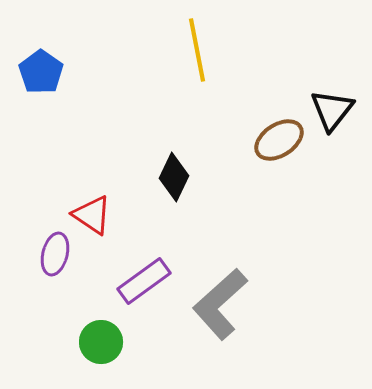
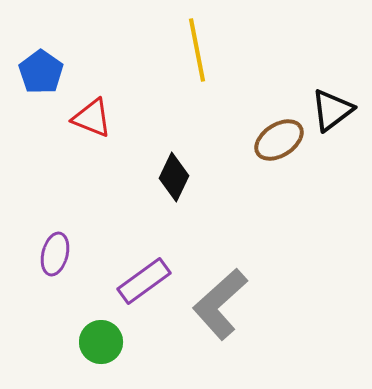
black triangle: rotated 15 degrees clockwise
red triangle: moved 97 px up; rotated 12 degrees counterclockwise
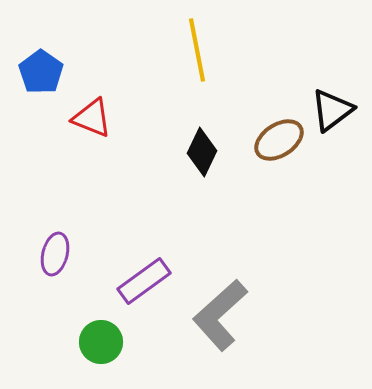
black diamond: moved 28 px right, 25 px up
gray L-shape: moved 11 px down
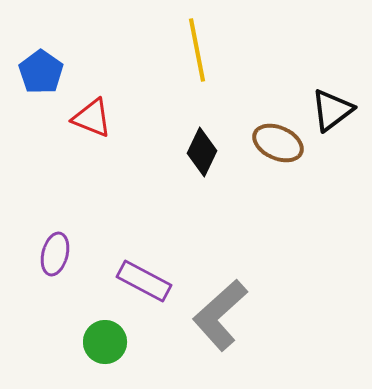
brown ellipse: moved 1 px left, 3 px down; rotated 57 degrees clockwise
purple rectangle: rotated 64 degrees clockwise
green circle: moved 4 px right
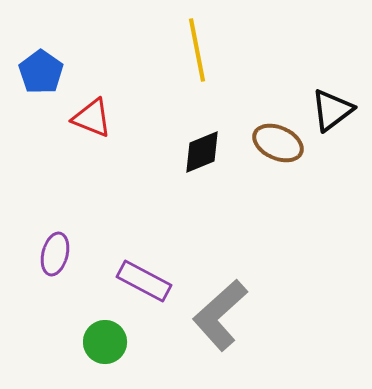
black diamond: rotated 42 degrees clockwise
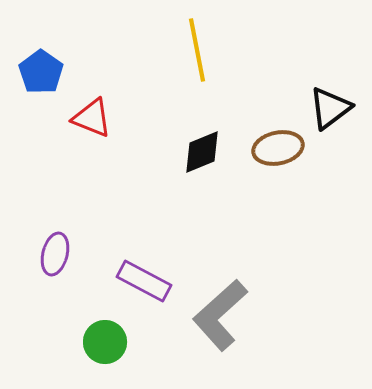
black triangle: moved 2 px left, 2 px up
brown ellipse: moved 5 px down; rotated 36 degrees counterclockwise
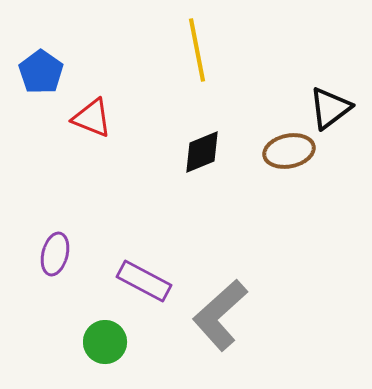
brown ellipse: moved 11 px right, 3 px down
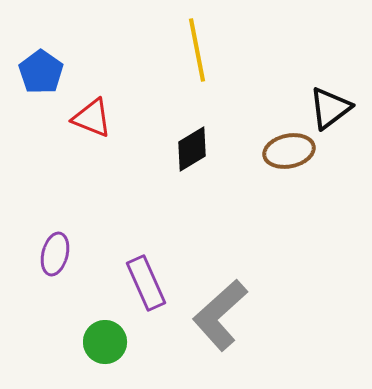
black diamond: moved 10 px left, 3 px up; rotated 9 degrees counterclockwise
purple rectangle: moved 2 px right, 2 px down; rotated 38 degrees clockwise
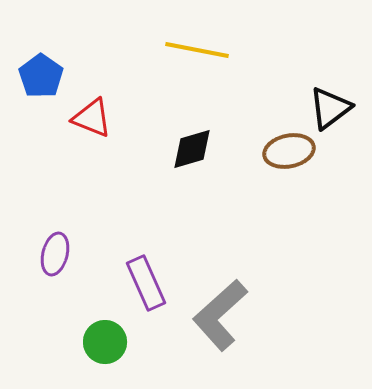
yellow line: rotated 68 degrees counterclockwise
blue pentagon: moved 4 px down
black diamond: rotated 15 degrees clockwise
